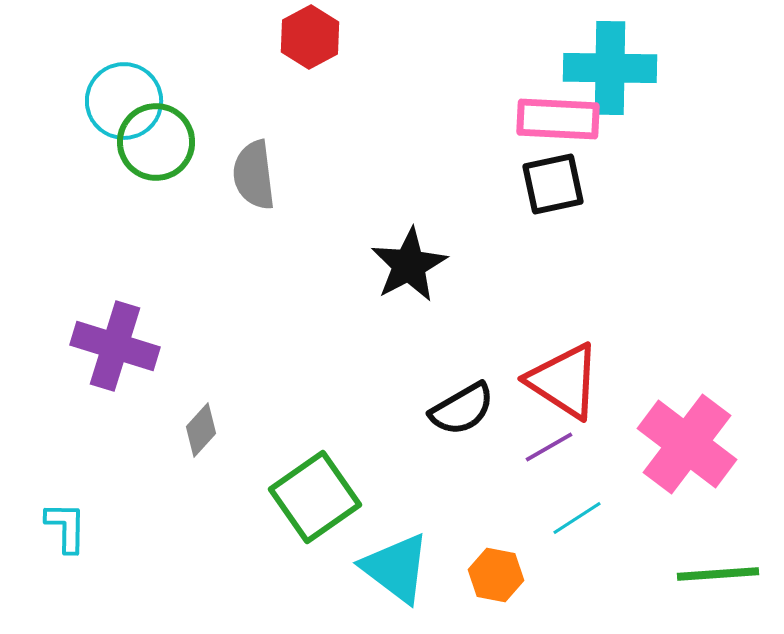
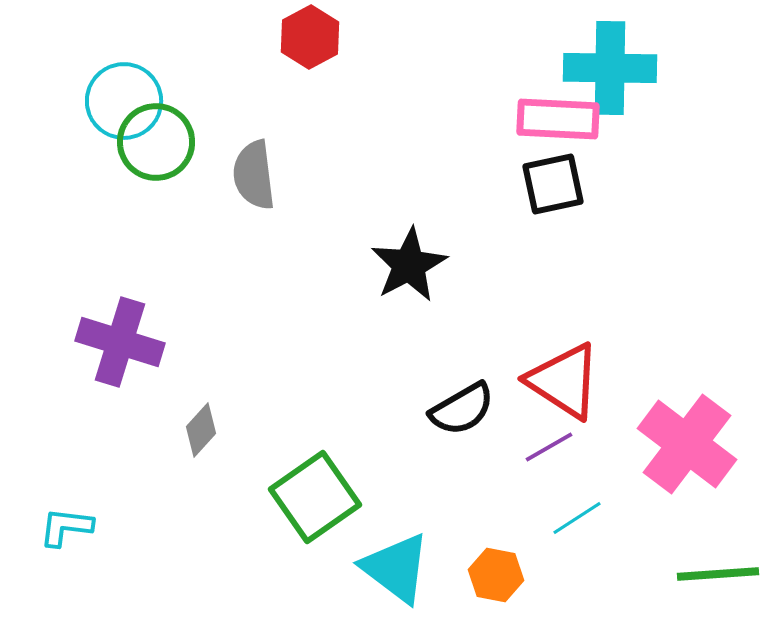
purple cross: moved 5 px right, 4 px up
cyan L-shape: rotated 84 degrees counterclockwise
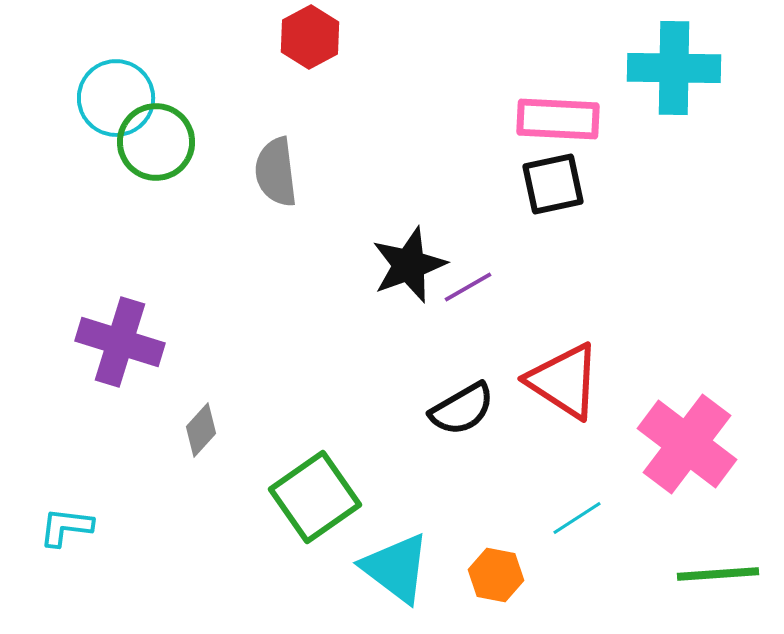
cyan cross: moved 64 px right
cyan circle: moved 8 px left, 3 px up
gray semicircle: moved 22 px right, 3 px up
black star: rotated 8 degrees clockwise
purple line: moved 81 px left, 160 px up
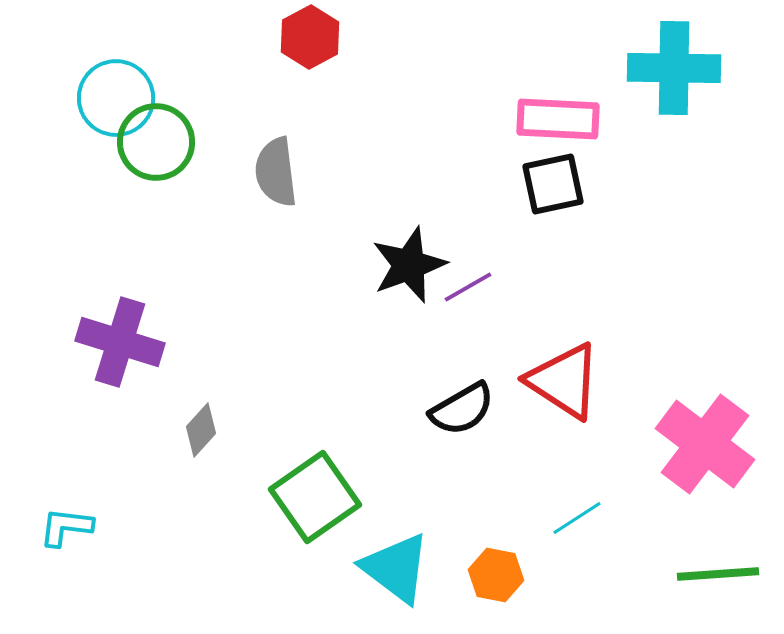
pink cross: moved 18 px right
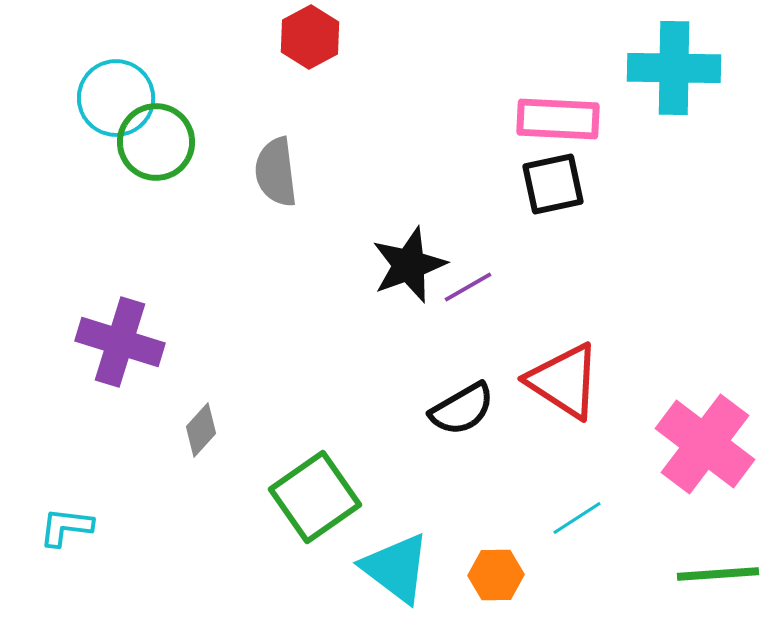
orange hexagon: rotated 12 degrees counterclockwise
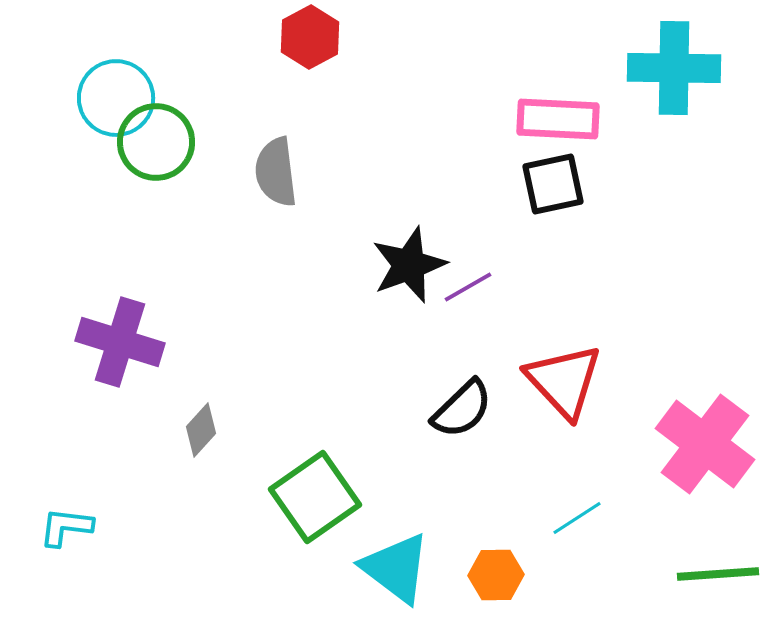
red triangle: rotated 14 degrees clockwise
black semicircle: rotated 14 degrees counterclockwise
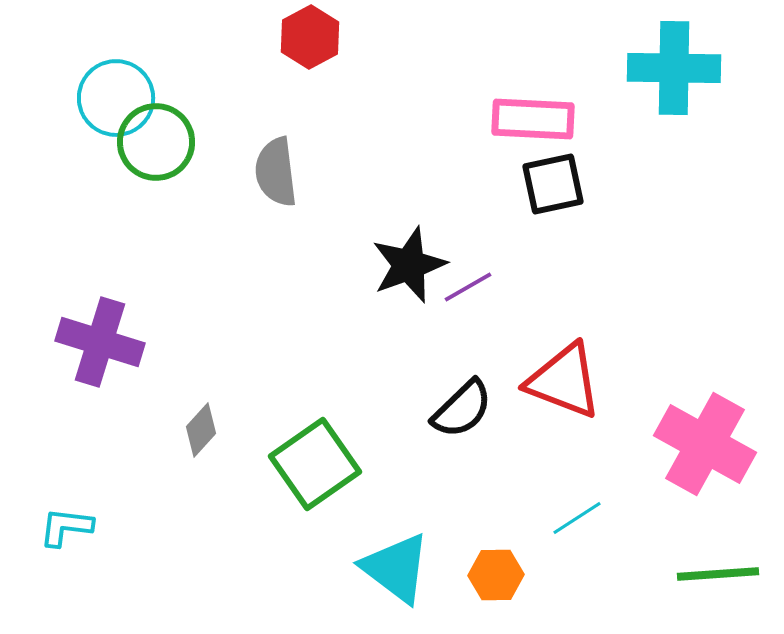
pink rectangle: moved 25 px left
purple cross: moved 20 px left
red triangle: rotated 26 degrees counterclockwise
pink cross: rotated 8 degrees counterclockwise
green square: moved 33 px up
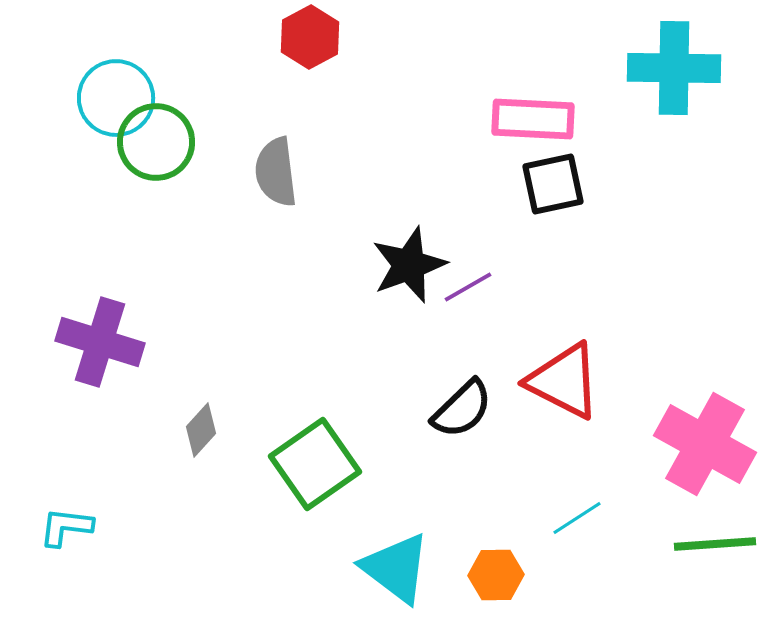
red triangle: rotated 6 degrees clockwise
green line: moved 3 px left, 30 px up
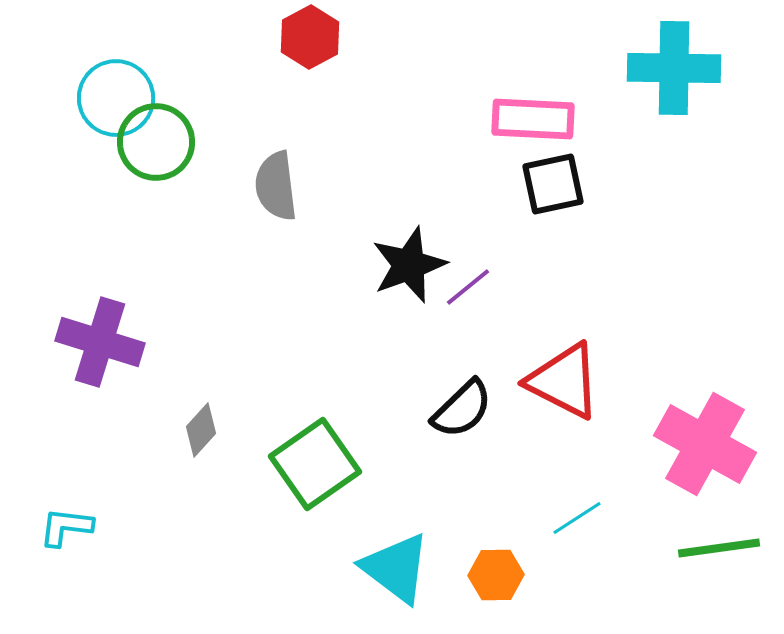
gray semicircle: moved 14 px down
purple line: rotated 9 degrees counterclockwise
green line: moved 4 px right, 4 px down; rotated 4 degrees counterclockwise
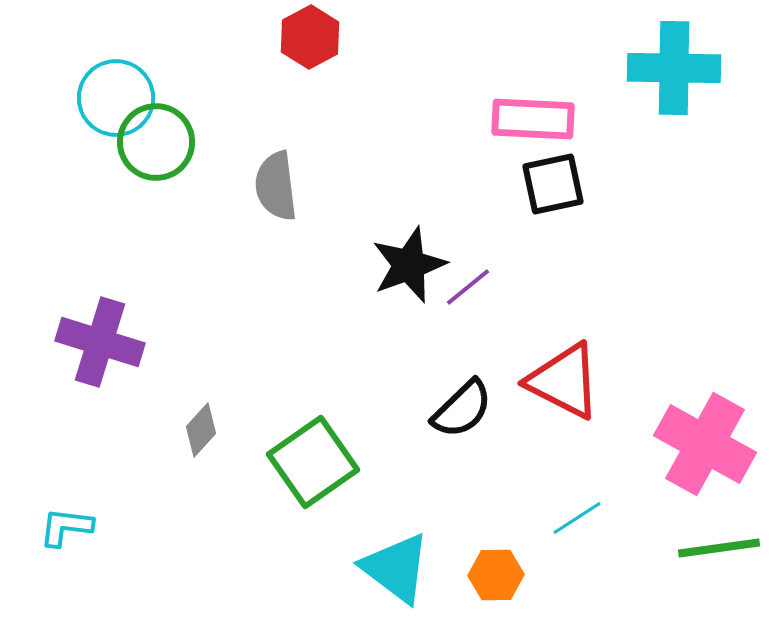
green square: moved 2 px left, 2 px up
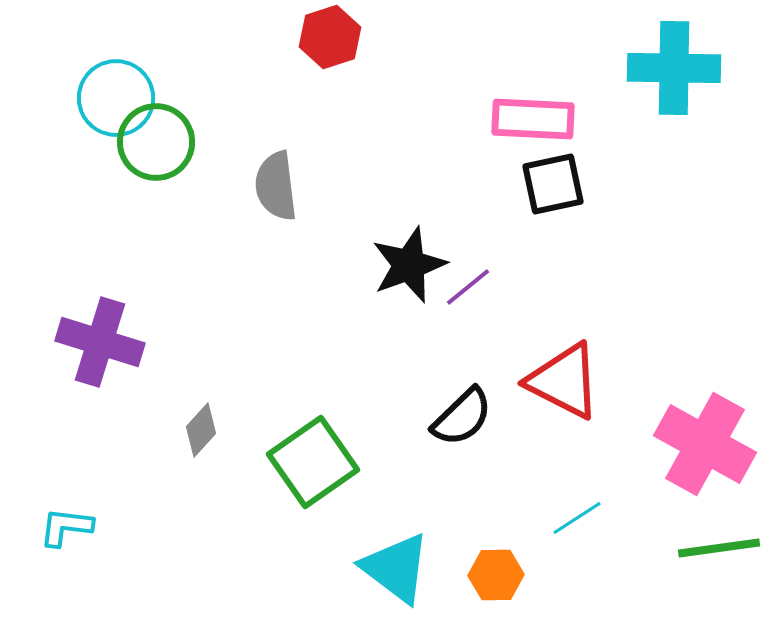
red hexagon: moved 20 px right; rotated 10 degrees clockwise
black semicircle: moved 8 px down
